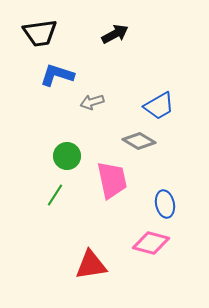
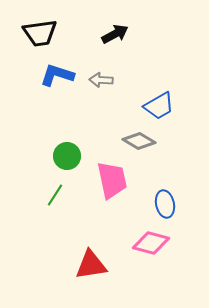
gray arrow: moved 9 px right, 22 px up; rotated 20 degrees clockwise
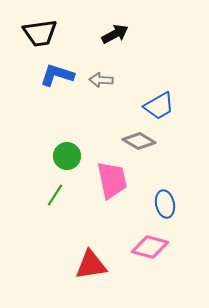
pink diamond: moved 1 px left, 4 px down
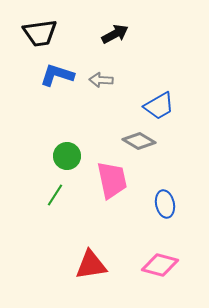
pink diamond: moved 10 px right, 18 px down
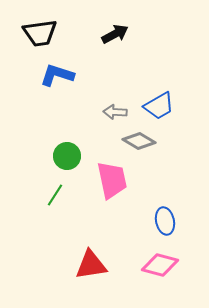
gray arrow: moved 14 px right, 32 px down
blue ellipse: moved 17 px down
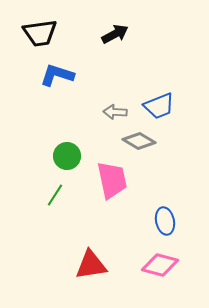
blue trapezoid: rotated 8 degrees clockwise
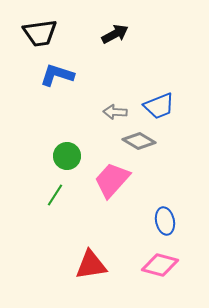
pink trapezoid: rotated 126 degrees counterclockwise
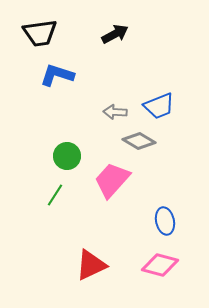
red triangle: rotated 16 degrees counterclockwise
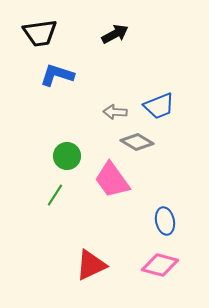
gray diamond: moved 2 px left, 1 px down
pink trapezoid: rotated 78 degrees counterclockwise
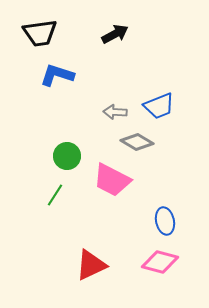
pink trapezoid: rotated 27 degrees counterclockwise
pink diamond: moved 3 px up
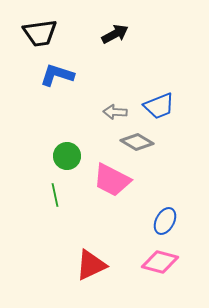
green line: rotated 45 degrees counterclockwise
blue ellipse: rotated 40 degrees clockwise
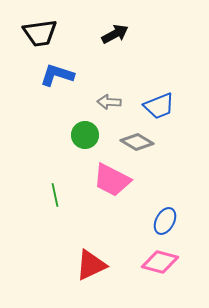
gray arrow: moved 6 px left, 10 px up
green circle: moved 18 px right, 21 px up
